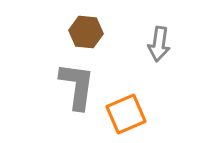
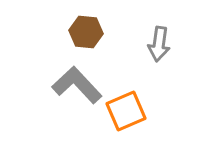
gray L-shape: moved 1 px up; rotated 51 degrees counterclockwise
orange square: moved 3 px up
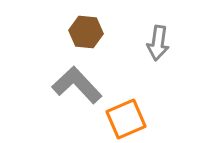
gray arrow: moved 1 px left, 1 px up
orange square: moved 8 px down
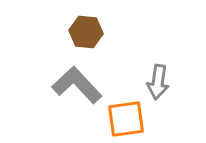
gray arrow: moved 39 px down
orange square: rotated 15 degrees clockwise
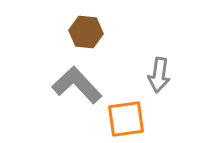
gray arrow: moved 1 px right, 7 px up
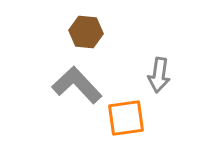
orange square: moved 1 px up
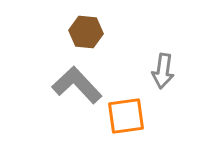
gray arrow: moved 4 px right, 4 px up
orange square: moved 2 px up
